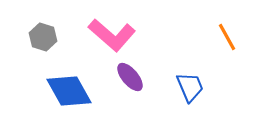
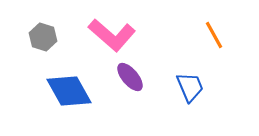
orange line: moved 13 px left, 2 px up
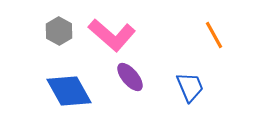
gray hexagon: moved 16 px right, 6 px up; rotated 12 degrees clockwise
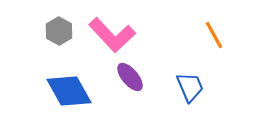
pink L-shape: rotated 6 degrees clockwise
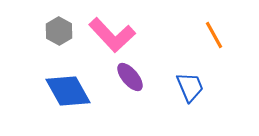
blue diamond: moved 1 px left
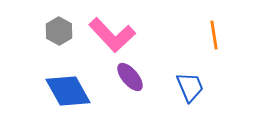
orange line: rotated 20 degrees clockwise
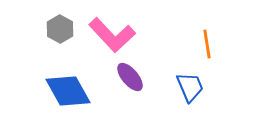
gray hexagon: moved 1 px right, 2 px up
orange line: moved 7 px left, 9 px down
